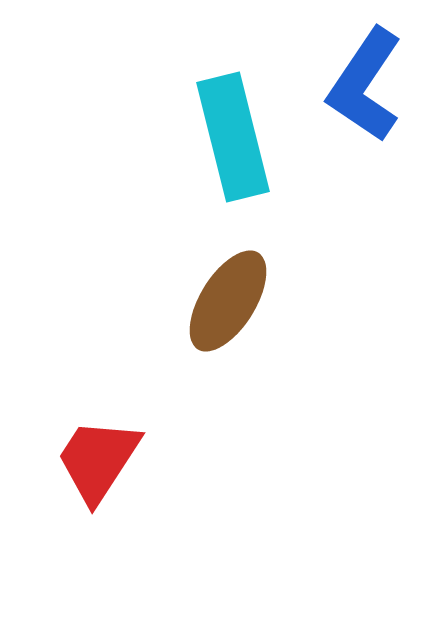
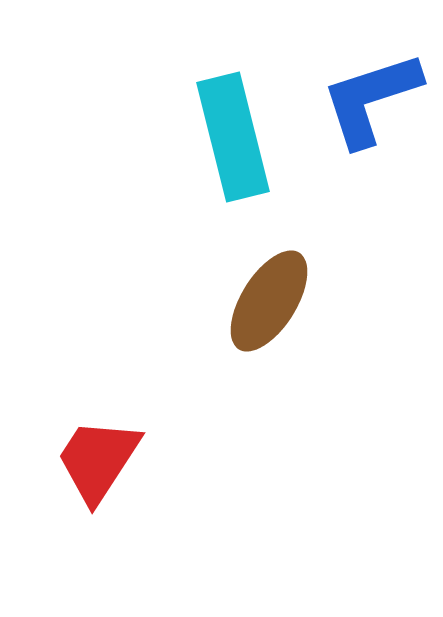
blue L-shape: moved 6 px right, 14 px down; rotated 38 degrees clockwise
brown ellipse: moved 41 px right
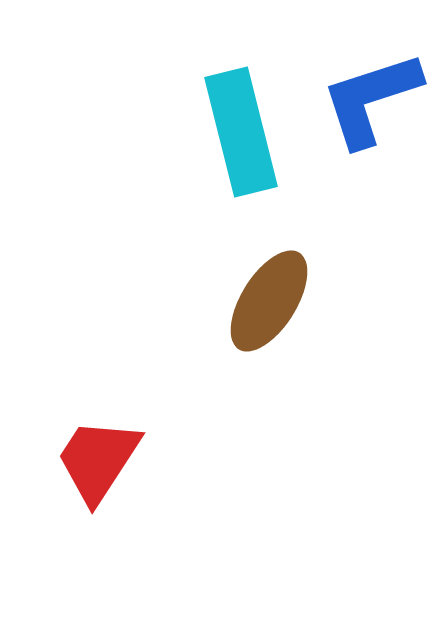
cyan rectangle: moved 8 px right, 5 px up
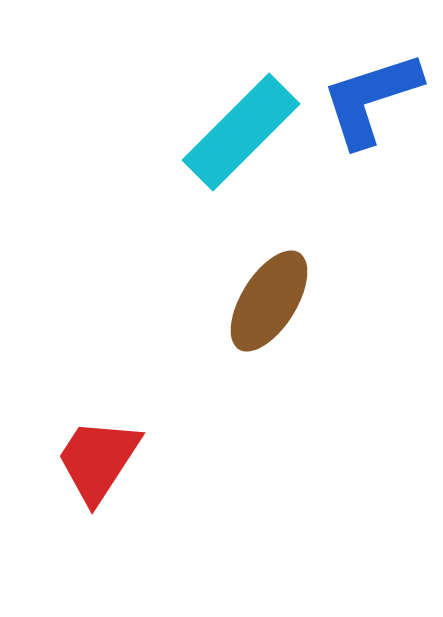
cyan rectangle: rotated 59 degrees clockwise
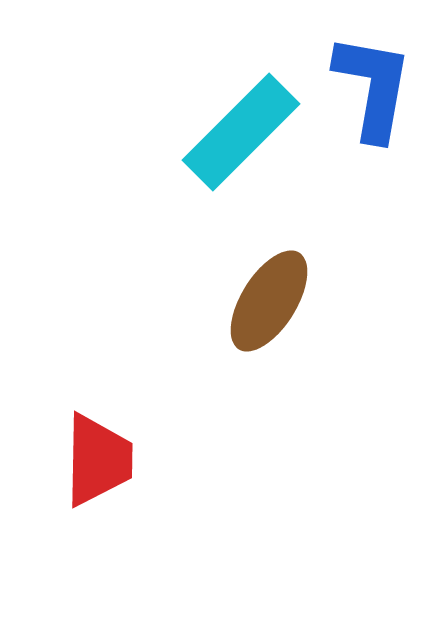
blue L-shape: moved 2 px right, 12 px up; rotated 118 degrees clockwise
red trapezoid: rotated 148 degrees clockwise
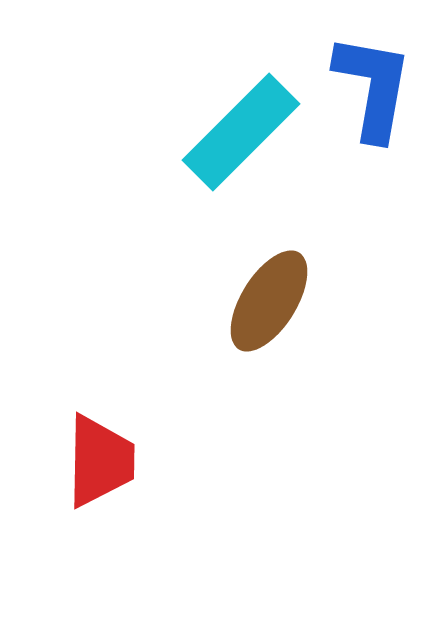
red trapezoid: moved 2 px right, 1 px down
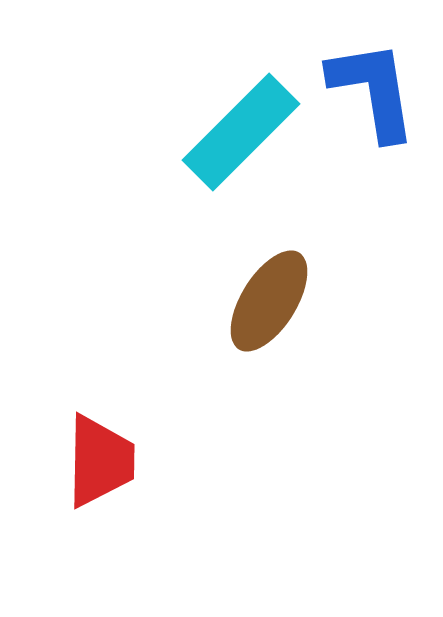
blue L-shape: moved 3 px down; rotated 19 degrees counterclockwise
